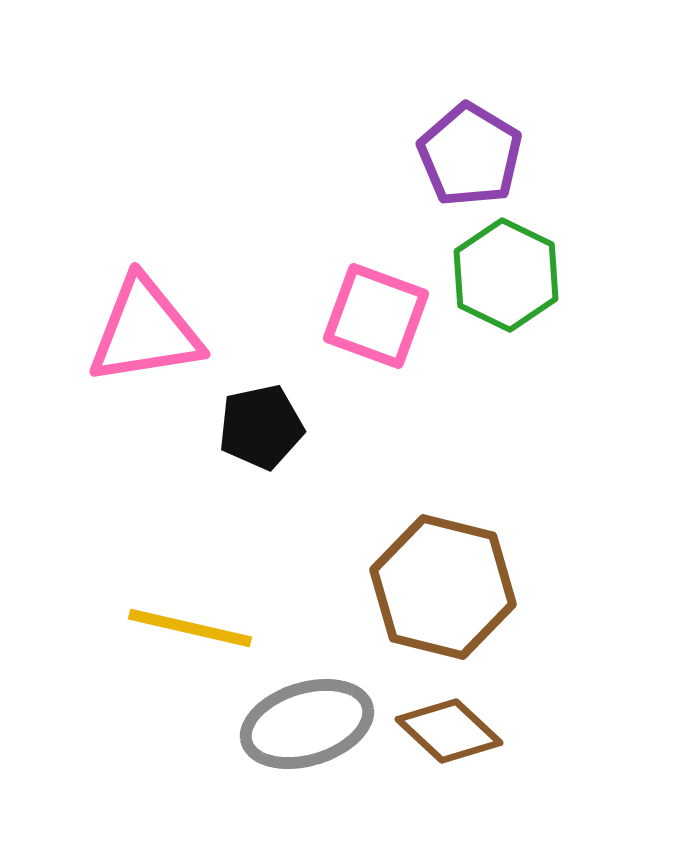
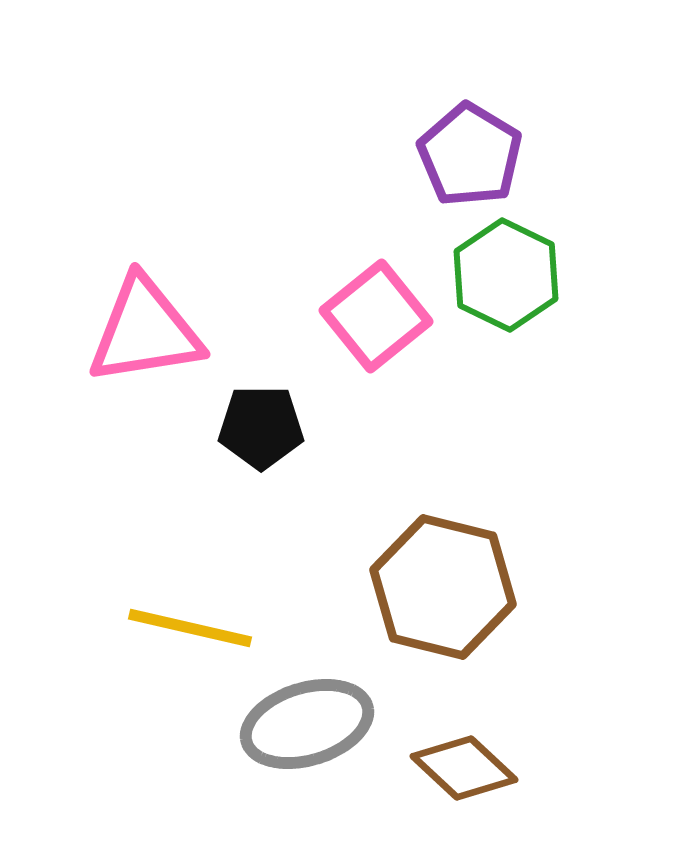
pink square: rotated 31 degrees clockwise
black pentagon: rotated 12 degrees clockwise
brown diamond: moved 15 px right, 37 px down
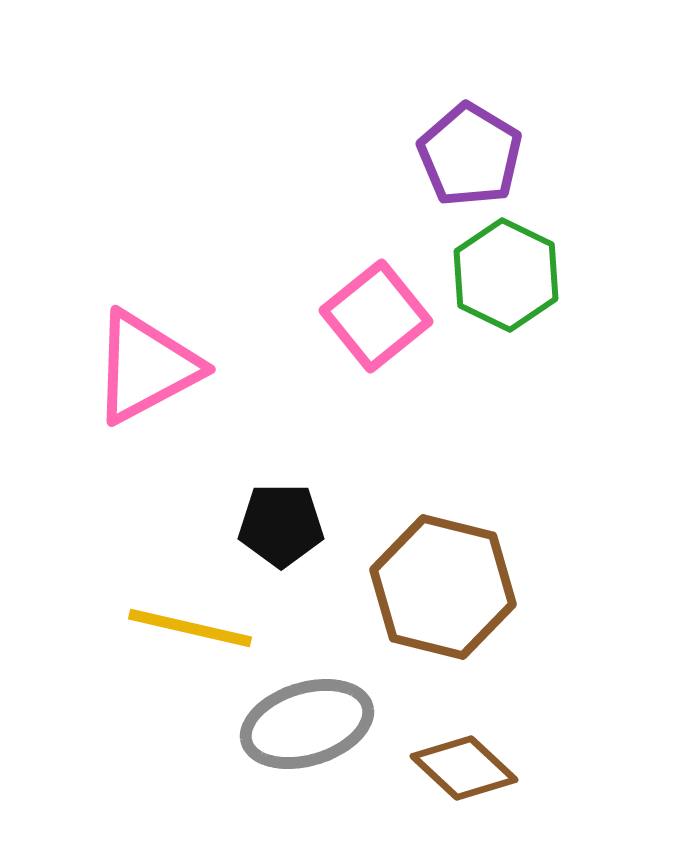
pink triangle: moved 1 px right, 36 px down; rotated 19 degrees counterclockwise
black pentagon: moved 20 px right, 98 px down
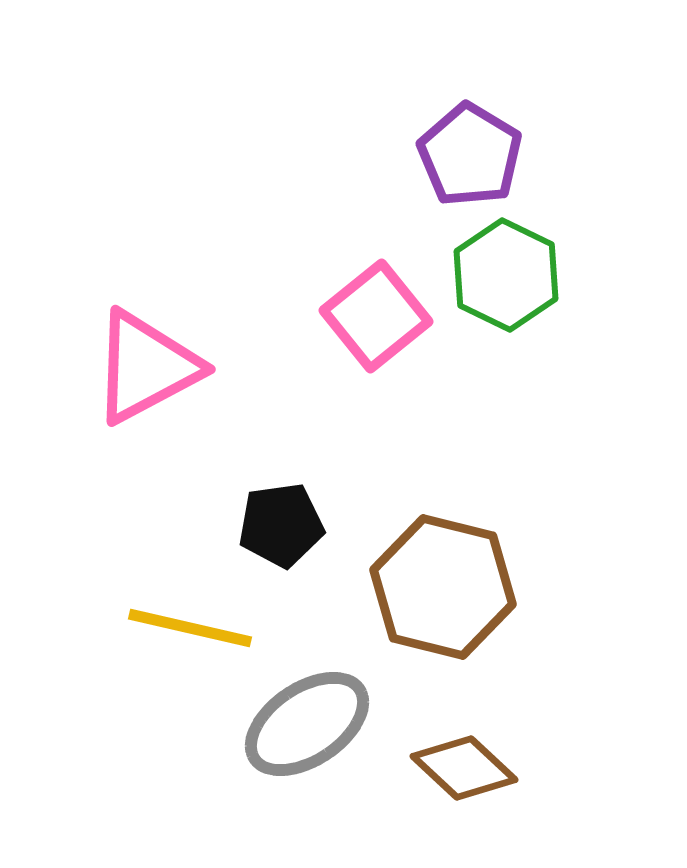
black pentagon: rotated 8 degrees counterclockwise
gray ellipse: rotated 17 degrees counterclockwise
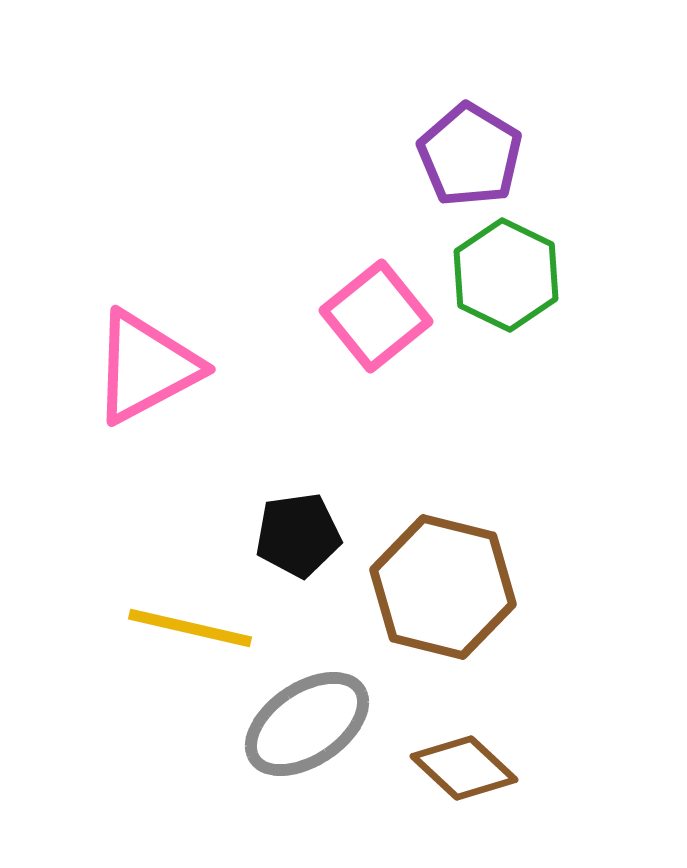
black pentagon: moved 17 px right, 10 px down
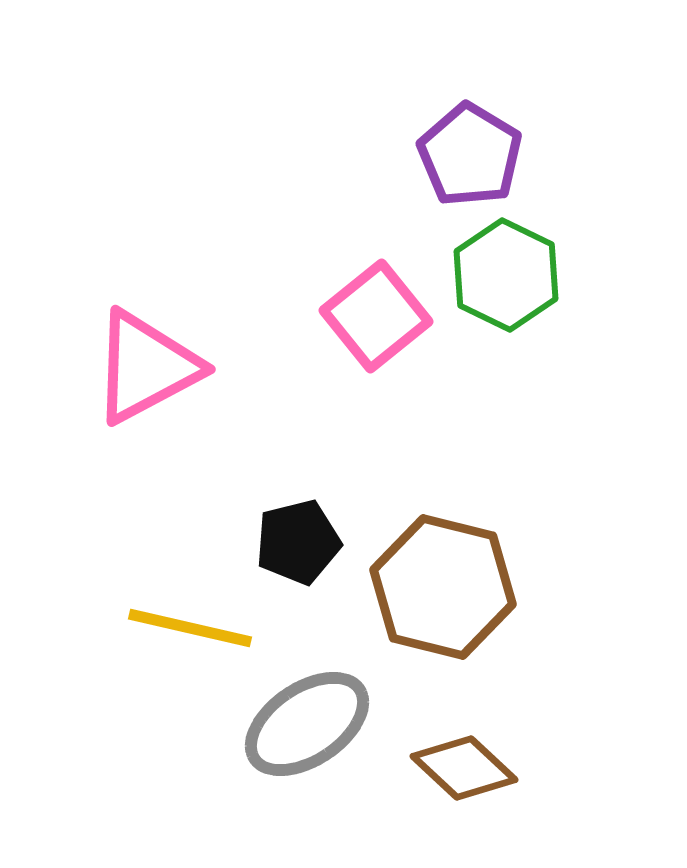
black pentagon: moved 7 px down; rotated 6 degrees counterclockwise
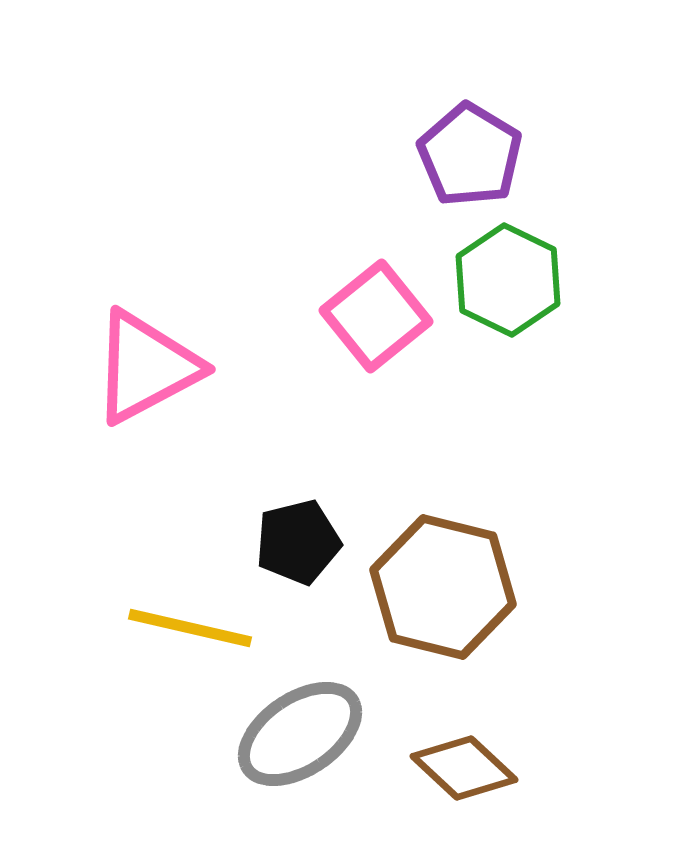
green hexagon: moved 2 px right, 5 px down
gray ellipse: moved 7 px left, 10 px down
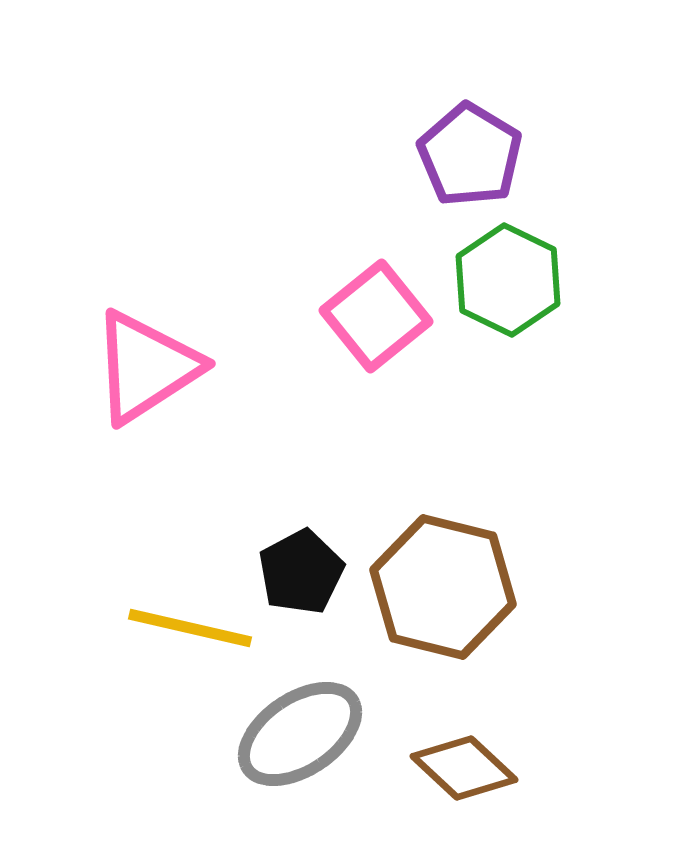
pink triangle: rotated 5 degrees counterclockwise
black pentagon: moved 3 px right, 30 px down; rotated 14 degrees counterclockwise
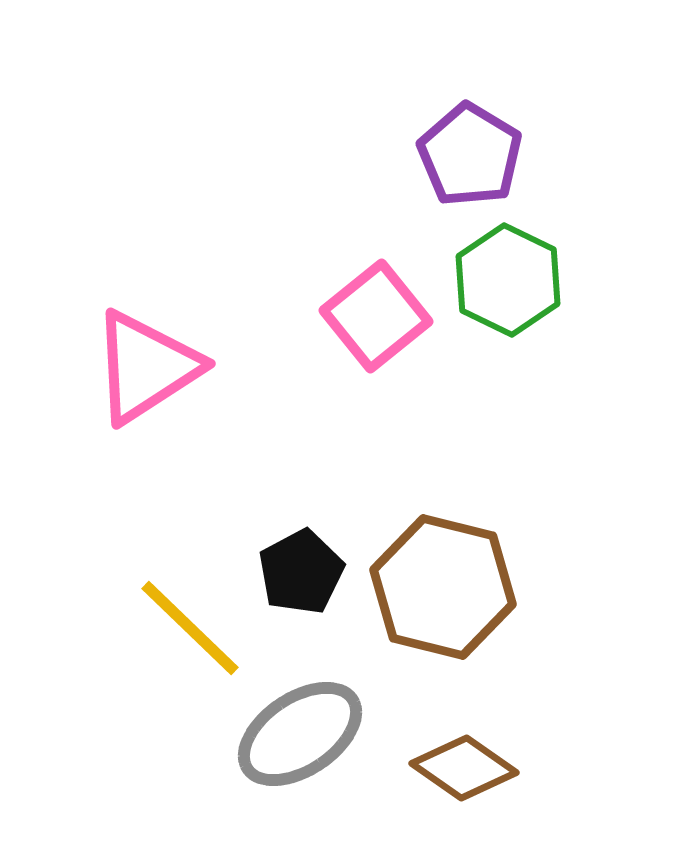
yellow line: rotated 31 degrees clockwise
brown diamond: rotated 8 degrees counterclockwise
